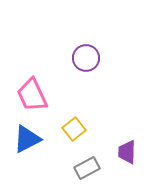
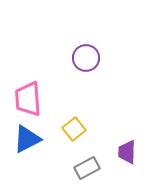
pink trapezoid: moved 4 px left, 4 px down; rotated 21 degrees clockwise
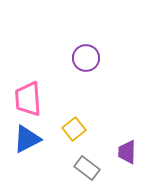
gray rectangle: rotated 65 degrees clockwise
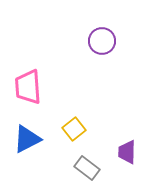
purple circle: moved 16 px right, 17 px up
pink trapezoid: moved 12 px up
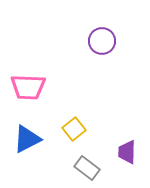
pink trapezoid: rotated 84 degrees counterclockwise
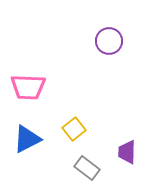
purple circle: moved 7 px right
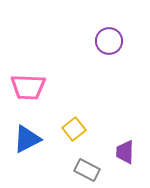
purple trapezoid: moved 2 px left
gray rectangle: moved 2 px down; rotated 10 degrees counterclockwise
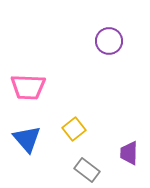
blue triangle: rotated 44 degrees counterclockwise
purple trapezoid: moved 4 px right, 1 px down
gray rectangle: rotated 10 degrees clockwise
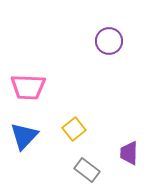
blue triangle: moved 3 px left, 3 px up; rotated 24 degrees clockwise
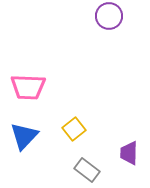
purple circle: moved 25 px up
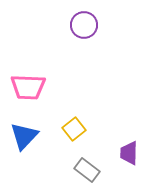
purple circle: moved 25 px left, 9 px down
